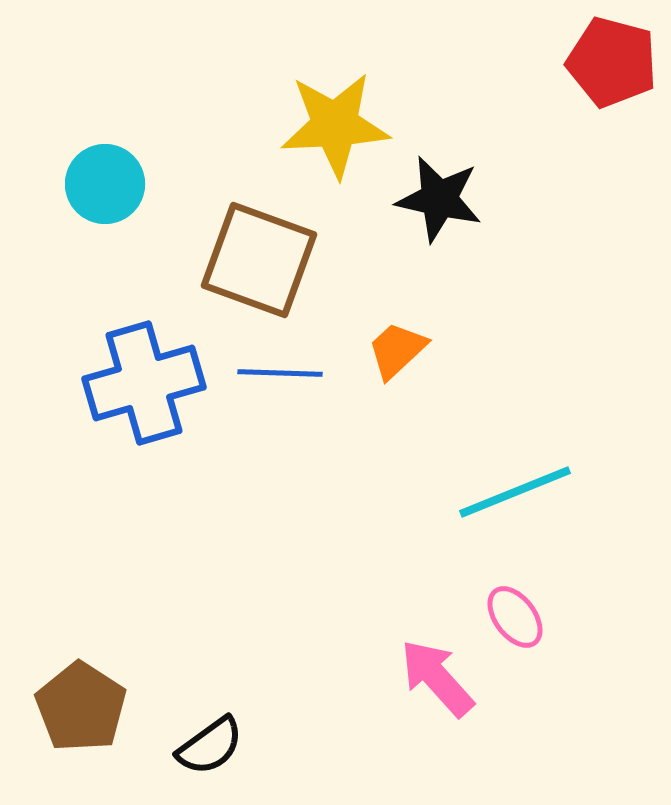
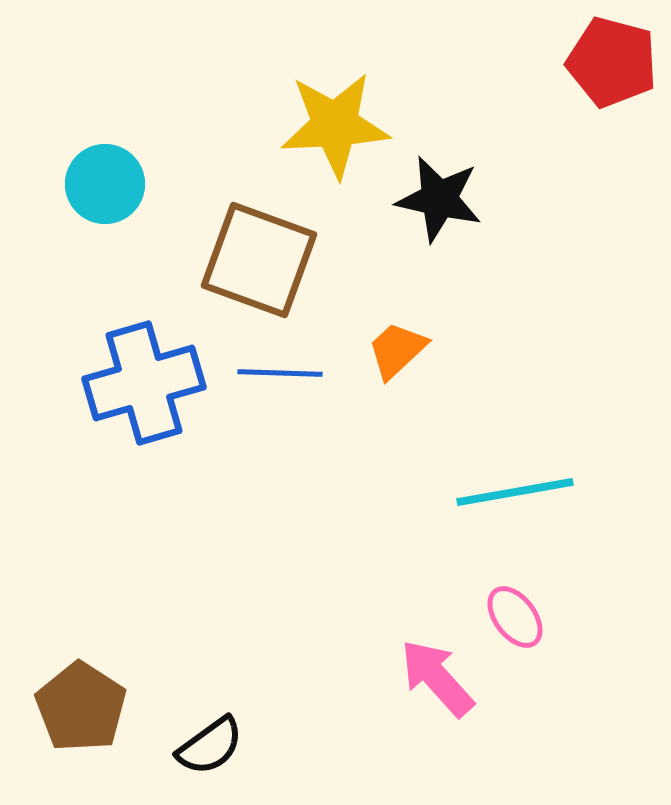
cyan line: rotated 12 degrees clockwise
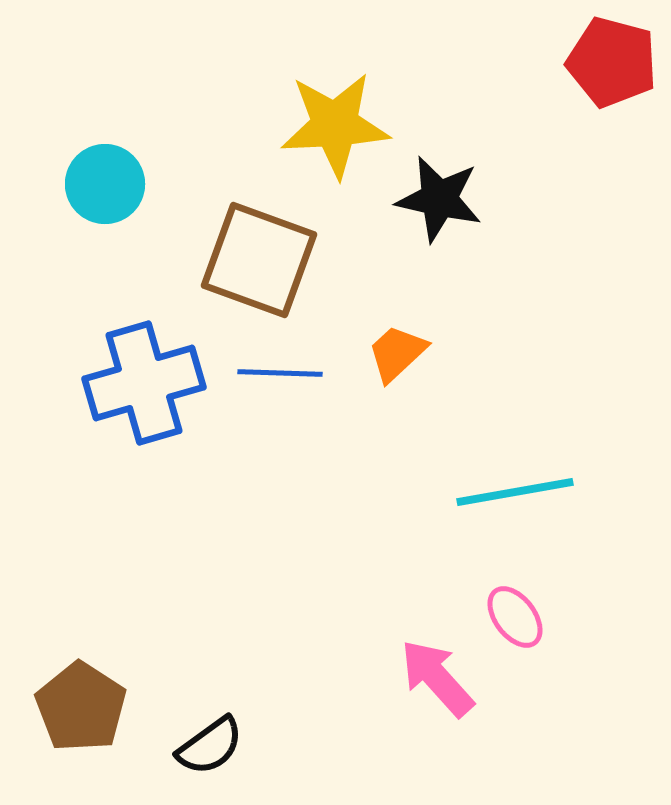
orange trapezoid: moved 3 px down
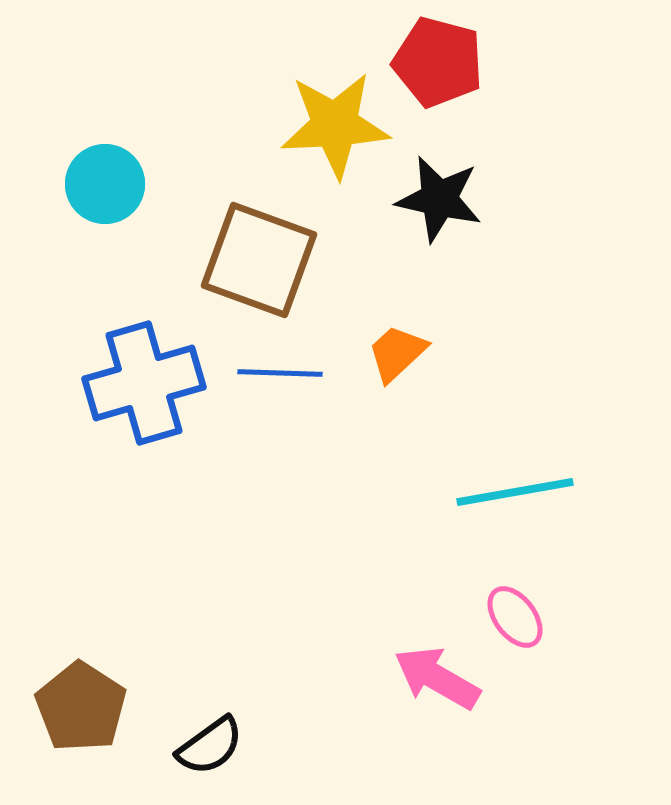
red pentagon: moved 174 px left
pink arrow: rotated 18 degrees counterclockwise
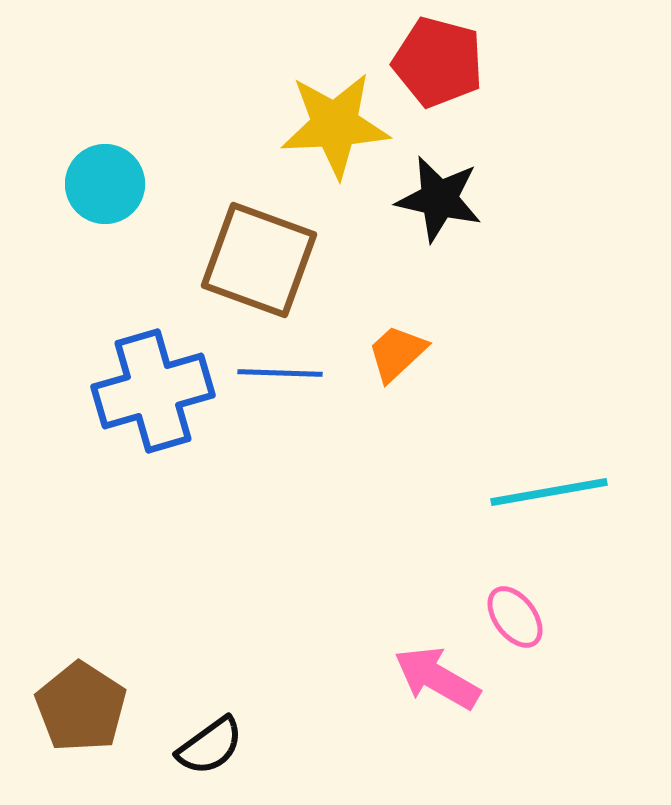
blue cross: moved 9 px right, 8 px down
cyan line: moved 34 px right
